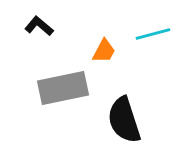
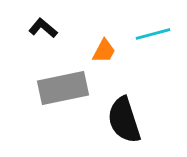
black L-shape: moved 4 px right, 2 px down
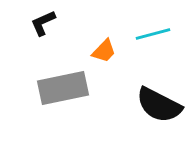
black L-shape: moved 5 px up; rotated 64 degrees counterclockwise
orange trapezoid: rotated 16 degrees clockwise
black semicircle: moved 35 px right, 15 px up; rotated 45 degrees counterclockwise
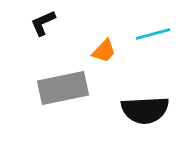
black semicircle: moved 14 px left, 5 px down; rotated 30 degrees counterclockwise
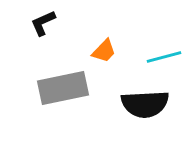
cyan line: moved 11 px right, 23 px down
black semicircle: moved 6 px up
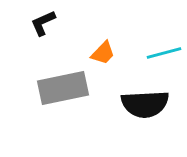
orange trapezoid: moved 1 px left, 2 px down
cyan line: moved 4 px up
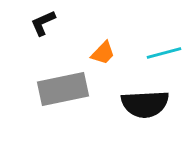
gray rectangle: moved 1 px down
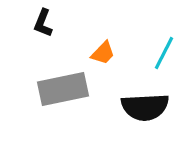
black L-shape: rotated 44 degrees counterclockwise
cyan line: rotated 48 degrees counterclockwise
black semicircle: moved 3 px down
